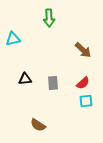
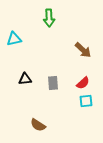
cyan triangle: moved 1 px right
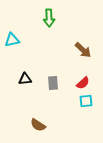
cyan triangle: moved 2 px left, 1 px down
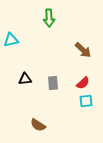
cyan triangle: moved 1 px left
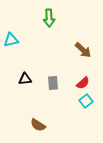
cyan square: rotated 32 degrees counterclockwise
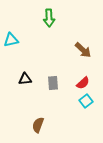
brown semicircle: rotated 77 degrees clockwise
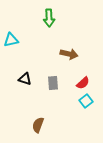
brown arrow: moved 14 px left, 4 px down; rotated 30 degrees counterclockwise
black triangle: rotated 24 degrees clockwise
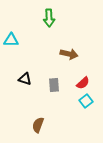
cyan triangle: rotated 14 degrees clockwise
gray rectangle: moved 1 px right, 2 px down
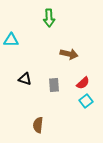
brown semicircle: rotated 14 degrees counterclockwise
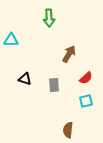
brown arrow: rotated 72 degrees counterclockwise
red semicircle: moved 3 px right, 5 px up
cyan square: rotated 24 degrees clockwise
brown semicircle: moved 30 px right, 5 px down
